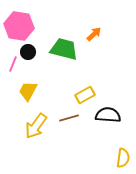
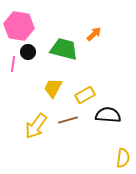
pink line: rotated 14 degrees counterclockwise
yellow trapezoid: moved 25 px right, 3 px up
brown line: moved 1 px left, 2 px down
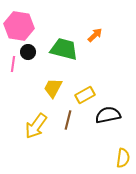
orange arrow: moved 1 px right, 1 px down
black semicircle: rotated 15 degrees counterclockwise
brown line: rotated 60 degrees counterclockwise
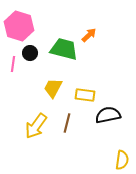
pink hexagon: rotated 8 degrees clockwise
orange arrow: moved 6 px left
black circle: moved 2 px right, 1 px down
yellow rectangle: rotated 36 degrees clockwise
brown line: moved 1 px left, 3 px down
yellow semicircle: moved 1 px left, 2 px down
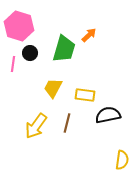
green trapezoid: rotated 92 degrees clockwise
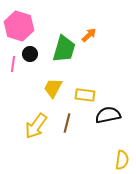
black circle: moved 1 px down
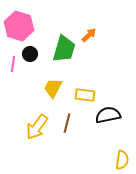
yellow arrow: moved 1 px right, 1 px down
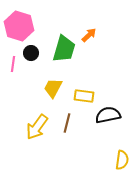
black circle: moved 1 px right, 1 px up
yellow rectangle: moved 1 px left, 1 px down
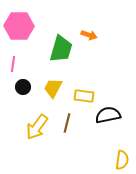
pink hexagon: rotated 16 degrees counterclockwise
orange arrow: rotated 63 degrees clockwise
green trapezoid: moved 3 px left
black circle: moved 8 px left, 34 px down
